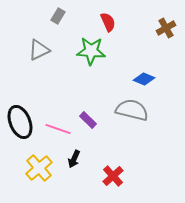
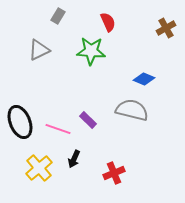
red cross: moved 1 px right, 3 px up; rotated 20 degrees clockwise
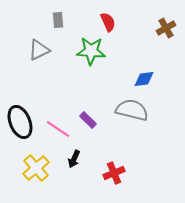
gray rectangle: moved 4 px down; rotated 35 degrees counterclockwise
blue diamond: rotated 30 degrees counterclockwise
pink line: rotated 15 degrees clockwise
yellow cross: moved 3 px left
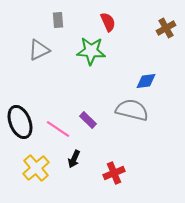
blue diamond: moved 2 px right, 2 px down
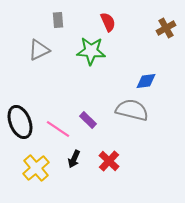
red cross: moved 5 px left, 12 px up; rotated 25 degrees counterclockwise
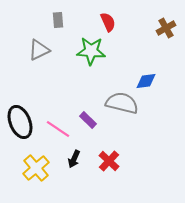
gray semicircle: moved 10 px left, 7 px up
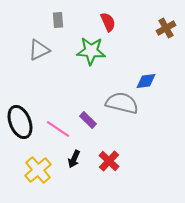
yellow cross: moved 2 px right, 2 px down
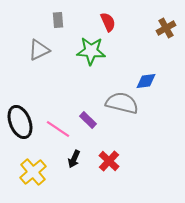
yellow cross: moved 5 px left, 2 px down
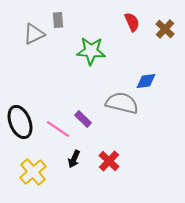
red semicircle: moved 24 px right
brown cross: moved 1 px left, 1 px down; rotated 18 degrees counterclockwise
gray triangle: moved 5 px left, 16 px up
purple rectangle: moved 5 px left, 1 px up
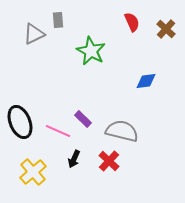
brown cross: moved 1 px right
green star: rotated 24 degrees clockwise
gray semicircle: moved 28 px down
pink line: moved 2 px down; rotated 10 degrees counterclockwise
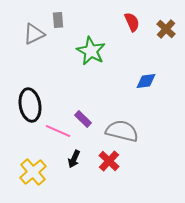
black ellipse: moved 10 px right, 17 px up; rotated 12 degrees clockwise
